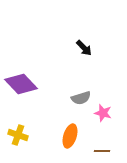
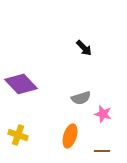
pink star: moved 1 px down
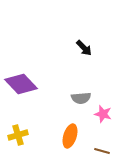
gray semicircle: rotated 12 degrees clockwise
yellow cross: rotated 36 degrees counterclockwise
brown line: rotated 14 degrees clockwise
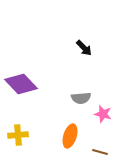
yellow cross: rotated 12 degrees clockwise
brown line: moved 2 px left, 1 px down
